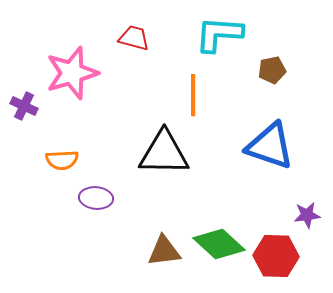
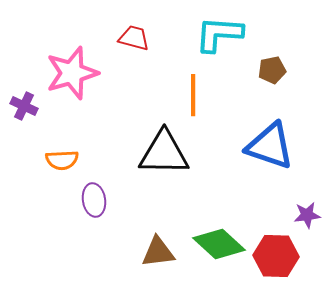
purple ellipse: moved 2 px left, 2 px down; rotated 76 degrees clockwise
brown triangle: moved 6 px left, 1 px down
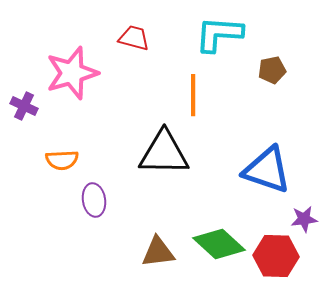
blue triangle: moved 3 px left, 24 px down
purple star: moved 3 px left, 4 px down
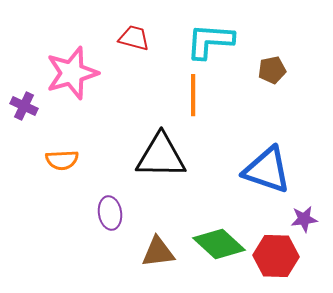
cyan L-shape: moved 9 px left, 7 px down
black triangle: moved 3 px left, 3 px down
purple ellipse: moved 16 px right, 13 px down
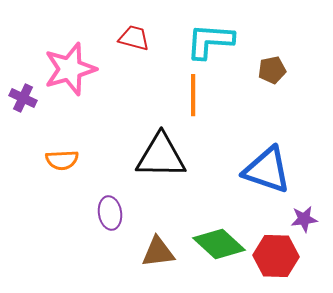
pink star: moved 2 px left, 4 px up
purple cross: moved 1 px left, 8 px up
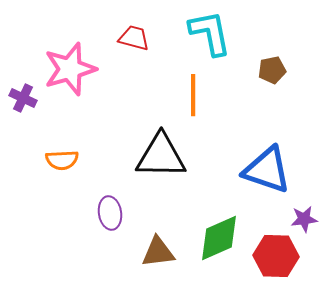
cyan L-shape: moved 8 px up; rotated 75 degrees clockwise
green diamond: moved 6 px up; rotated 66 degrees counterclockwise
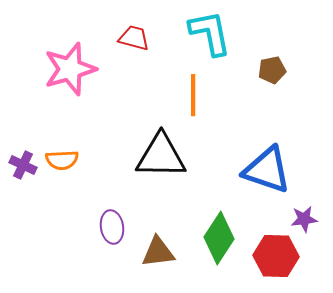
purple cross: moved 67 px down
purple ellipse: moved 2 px right, 14 px down
green diamond: rotated 33 degrees counterclockwise
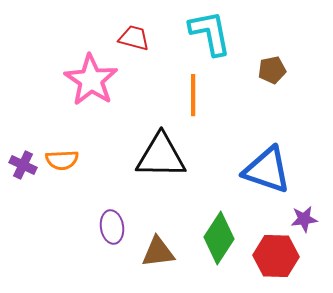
pink star: moved 21 px right, 11 px down; rotated 22 degrees counterclockwise
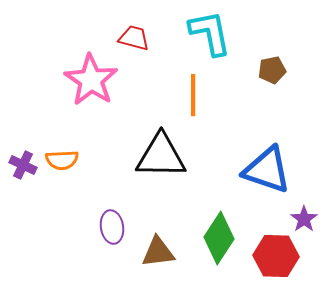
purple star: rotated 28 degrees counterclockwise
